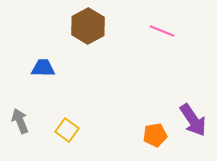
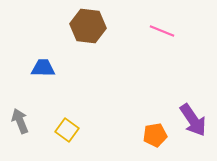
brown hexagon: rotated 24 degrees counterclockwise
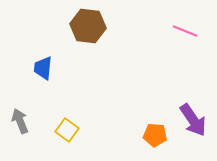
pink line: moved 23 px right
blue trapezoid: rotated 85 degrees counterclockwise
orange pentagon: rotated 15 degrees clockwise
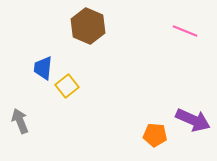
brown hexagon: rotated 16 degrees clockwise
purple arrow: rotated 32 degrees counterclockwise
yellow square: moved 44 px up; rotated 15 degrees clockwise
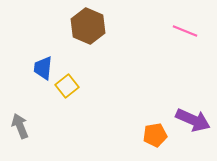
gray arrow: moved 5 px down
orange pentagon: rotated 15 degrees counterclockwise
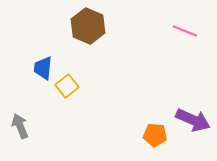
orange pentagon: rotated 15 degrees clockwise
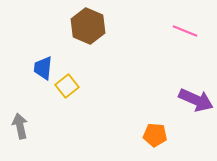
purple arrow: moved 3 px right, 20 px up
gray arrow: rotated 10 degrees clockwise
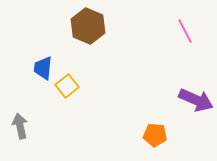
pink line: rotated 40 degrees clockwise
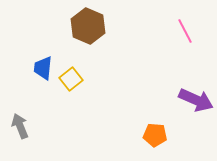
yellow square: moved 4 px right, 7 px up
gray arrow: rotated 10 degrees counterclockwise
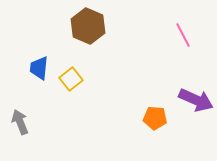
pink line: moved 2 px left, 4 px down
blue trapezoid: moved 4 px left
gray arrow: moved 4 px up
orange pentagon: moved 17 px up
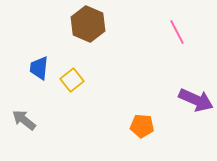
brown hexagon: moved 2 px up
pink line: moved 6 px left, 3 px up
yellow square: moved 1 px right, 1 px down
orange pentagon: moved 13 px left, 8 px down
gray arrow: moved 4 px right, 2 px up; rotated 30 degrees counterclockwise
